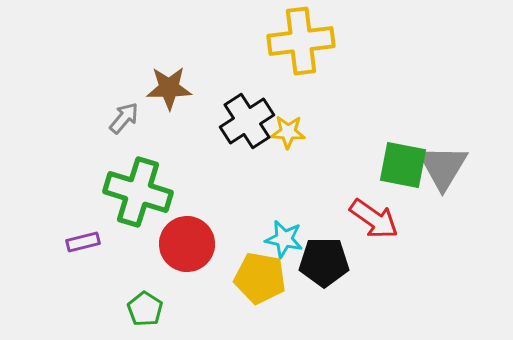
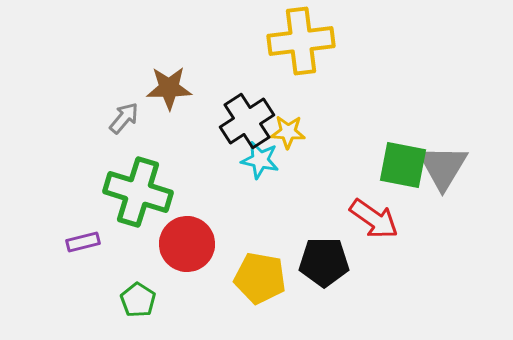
cyan star: moved 24 px left, 79 px up
green pentagon: moved 7 px left, 9 px up
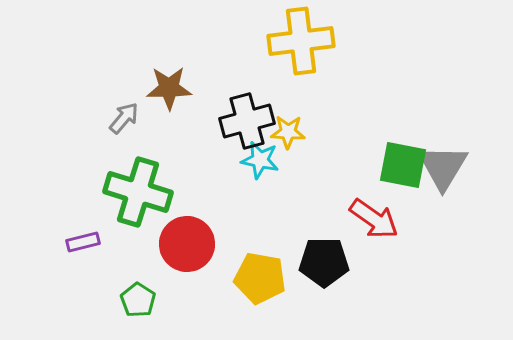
black cross: rotated 18 degrees clockwise
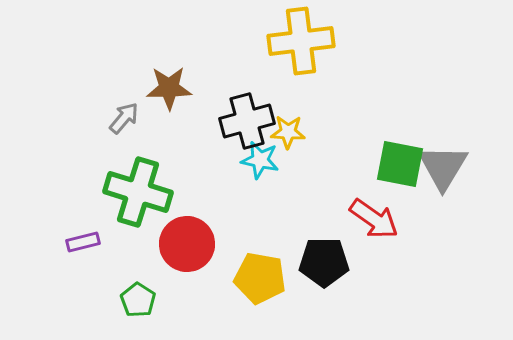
green square: moved 3 px left, 1 px up
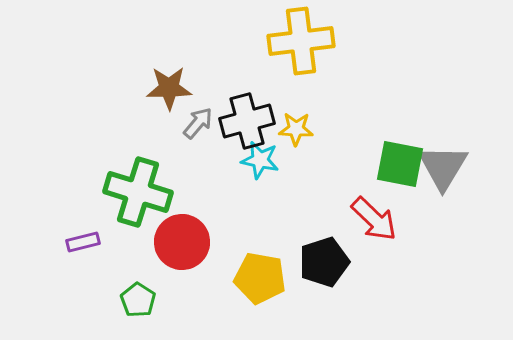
gray arrow: moved 74 px right, 5 px down
yellow star: moved 8 px right, 3 px up
red arrow: rotated 9 degrees clockwise
red circle: moved 5 px left, 2 px up
black pentagon: rotated 18 degrees counterclockwise
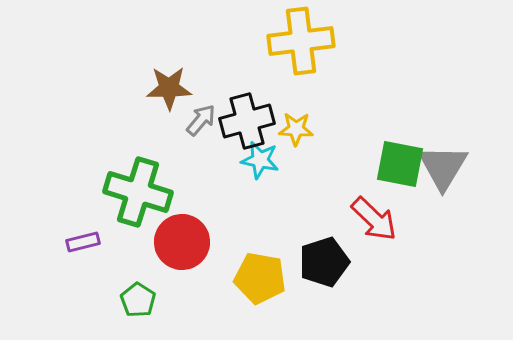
gray arrow: moved 3 px right, 3 px up
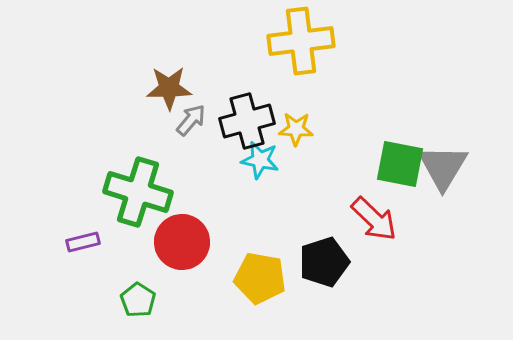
gray arrow: moved 10 px left
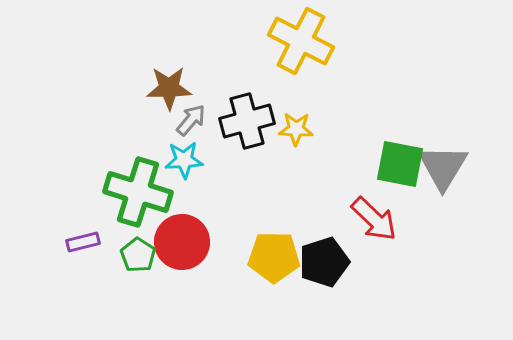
yellow cross: rotated 34 degrees clockwise
cyan star: moved 76 px left; rotated 15 degrees counterclockwise
yellow pentagon: moved 14 px right, 21 px up; rotated 9 degrees counterclockwise
green pentagon: moved 45 px up
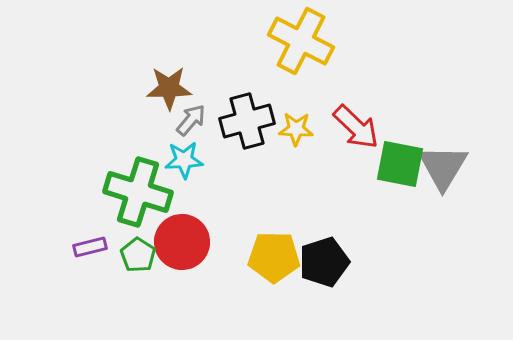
red arrow: moved 18 px left, 92 px up
purple rectangle: moved 7 px right, 5 px down
